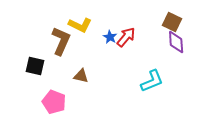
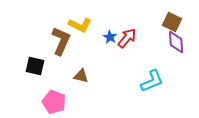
red arrow: moved 1 px right, 1 px down
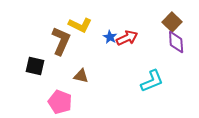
brown square: rotated 18 degrees clockwise
red arrow: rotated 25 degrees clockwise
pink pentagon: moved 6 px right
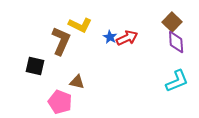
brown triangle: moved 4 px left, 6 px down
cyan L-shape: moved 25 px right
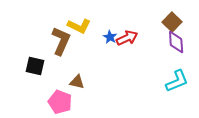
yellow L-shape: moved 1 px left, 1 px down
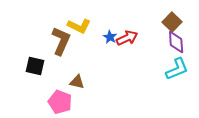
cyan L-shape: moved 12 px up
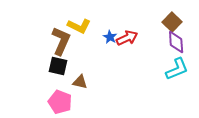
black square: moved 23 px right
brown triangle: moved 3 px right
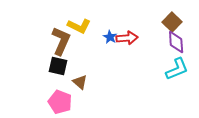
red arrow: rotated 20 degrees clockwise
brown triangle: rotated 28 degrees clockwise
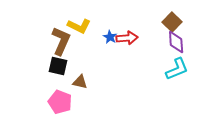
brown triangle: rotated 28 degrees counterclockwise
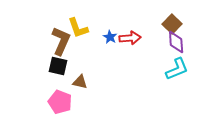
brown square: moved 2 px down
yellow L-shape: moved 1 px left, 2 px down; rotated 45 degrees clockwise
red arrow: moved 3 px right
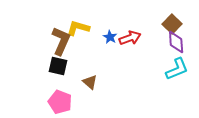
yellow L-shape: rotated 125 degrees clockwise
red arrow: rotated 15 degrees counterclockwise
brown triangle: moved 10 px right; rotated 28 degrees clockwise
